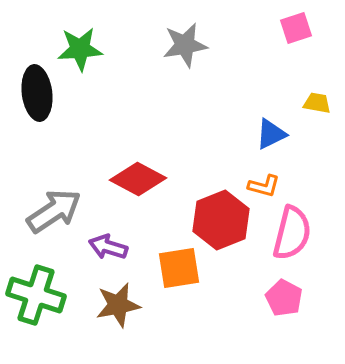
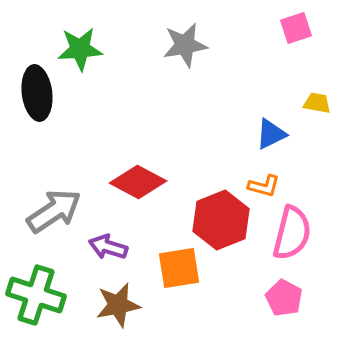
red diamond: moved 3 px down
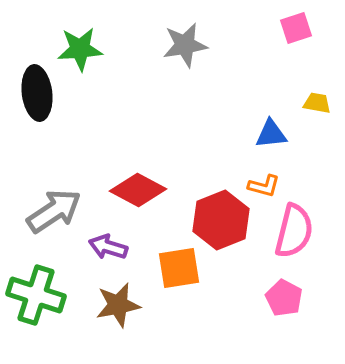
blue triangle: rotated 20 degrees clockwise
red diamond: moved 8 px down
pink semicircle: moved 2 px right, 2 px up
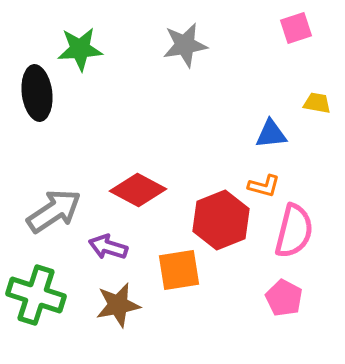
orange square: moved 2 px down
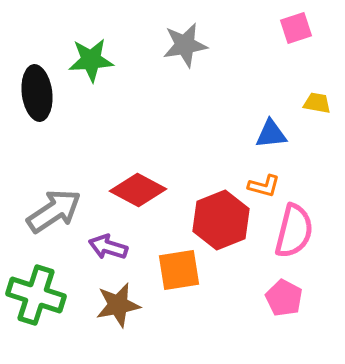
green star: moved 11 px right, 11 px down
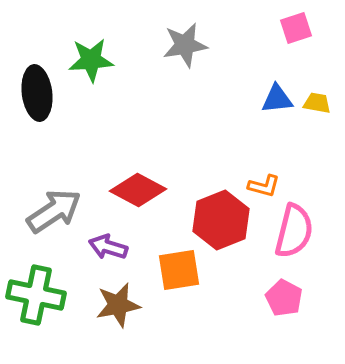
blue triangle: moved 6 px right, 35 px up
green cross: rotated 6 degrees counterclockwise
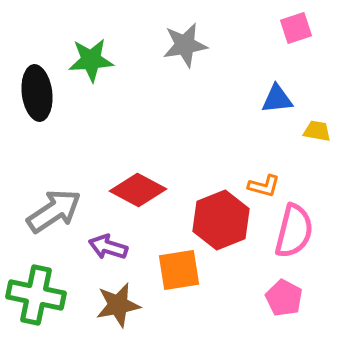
yellow trapezoid: moved 28 px down
